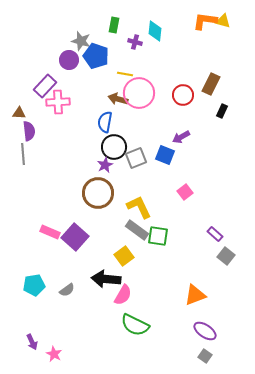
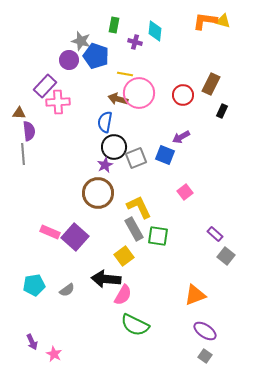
gray rectangle at (137, 230): moved 3 px left, 1 px up; rotated 25 degrees clockwise
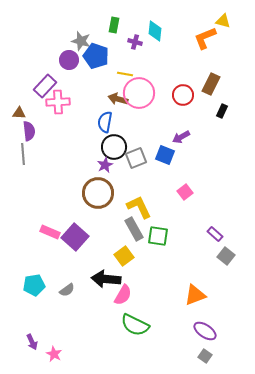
orange L-shape at (205, 21): moved 17 px down; rotated 30 degrees counterclockwise
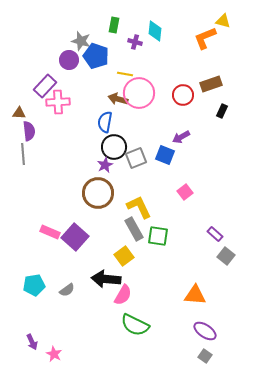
brown rectangle at (211, 84): rotated 45 degrees clockwise
orange triangle at (195, 295): rotated 25 degrees clockwise
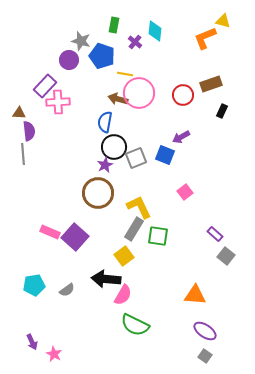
purple cross at (135, 42): rotated 24 degrees clockwise
blue pentagon at (96, 56): moved 6 px right
gray rectangle at (134, 229): rotated 60 degrees clockwise
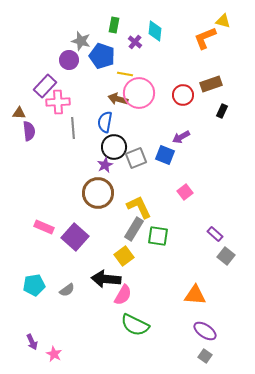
gray line at (23, 154): moved 50 px right, 26 px up
pink rectangle at (50, 232): moved 6 px left, 5 px up
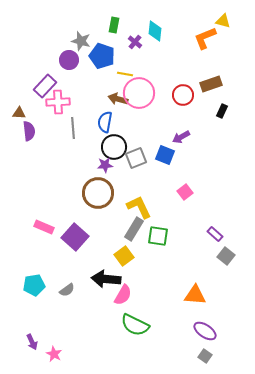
purple star at (105, 165): rotated 21 degrees clockwise
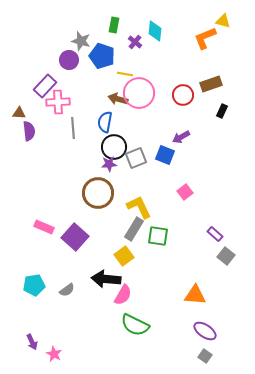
purple star at (105, 165): moved 4 px right, 1 px up
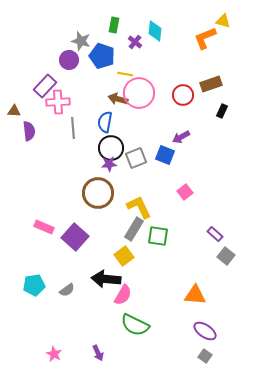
brown triangle at (19, 113): moved 5 px left, 2 px up
black circle at (114, 147): moved 3 px left, 1 px down
purple arrow at (32, 342): moved 66 px right, 11 px down
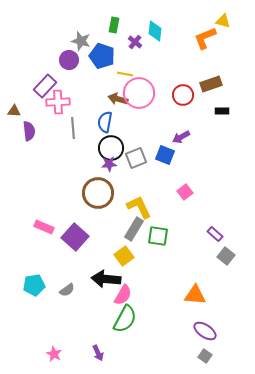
black rectangle at (222, 111): rotated 64 degrees clockwise
green semicircle at (135, 325): moved 10 px left, 6 px up; rotated 88 degrees counterclockwise
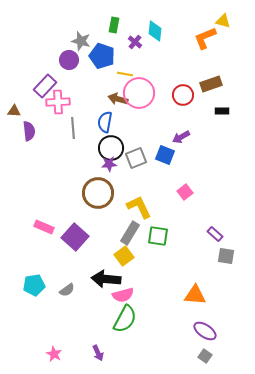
gray rectangle at (134, 229): moved 4 px left, 4 px down
gray square at (226, 256): rotated 30 degrees counterclockwise
pink semicircle at (123, 295): rotated 45 degrees clockwise
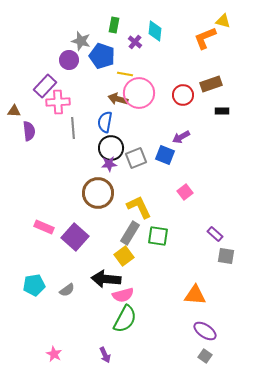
purple arrow at (98, 353): moved 7 px right, 2 px down
